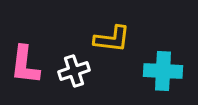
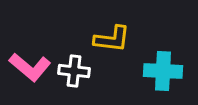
pink L-shape: moved 5 px right, 2 px down; rotated 57 degrees counterclockwise
white cross: rotated 24 degrees clockwise
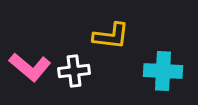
yellow L-shape: moved 1 px left, 3 px up
white cross: rotated 12 degrees counterclockwise
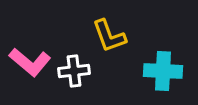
yellow L-shape: moved 2 px left; rotated 63 degrees clockwise
pink L-shape: moved 5 px up
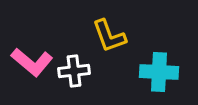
pink L-shape: moved 2 px right
cyan cross: moved 4 px left, 1 px down
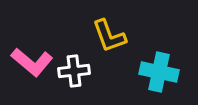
cyan cross: rotated 9 degrees clockwise
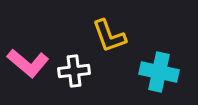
pink L-shape: moved 4 px left, 1 px down
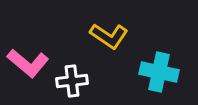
yellow L-shape: rotated 36 degrees counterclockwise
white cross: moved 2 px left, 10 px down
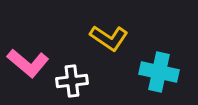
yellow L-shape: moved 2 px down
